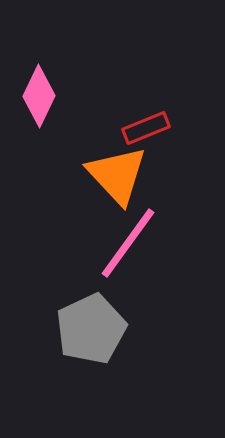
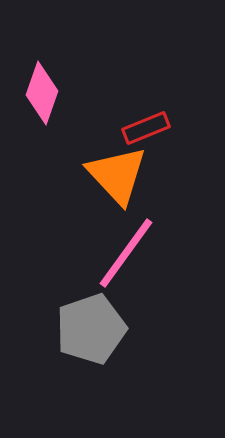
pink diamond: moved 3 px right, 3 px up; rotated 6 degrees counterclockwise
pink line: moved 2 px left, 10 px down
gray pentagon: rotated 6 degrees clockwise
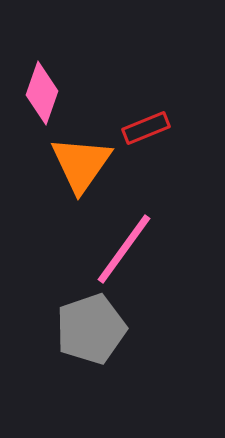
orange triangle: moved 36 px left, 11 px up; rotated 18 degrees clockwise
pink line: moved 2 px left, 4 px up
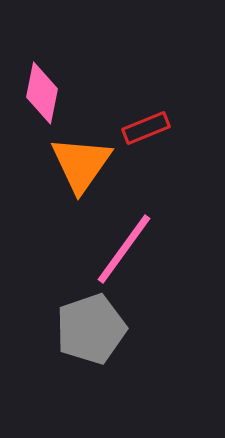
pink diamond: rotated 8 degrees counterclockwise
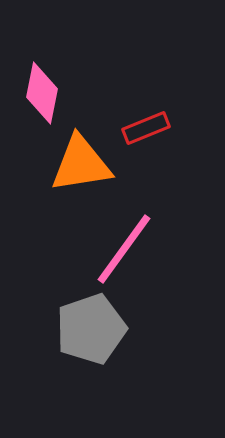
orange triangle: rotated 46 degrees clockwise
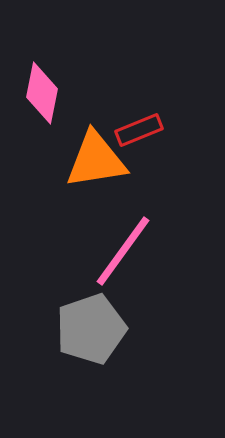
red rectangle: moved 7 px left, 2 px down
orange triangle: moved 15 px right, 4 px up
pink line: moved 1 px left, 2 px down
